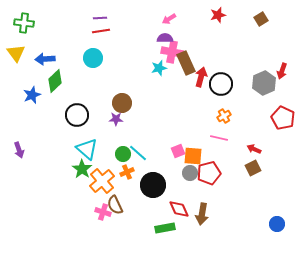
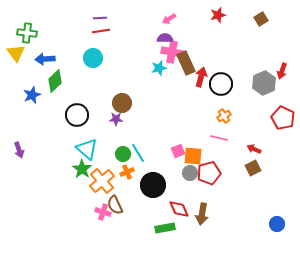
green cross at (24, 23): moved 3 px right, 10 px down
cyan line at (138, 153): rotated 18 degrees clockwise
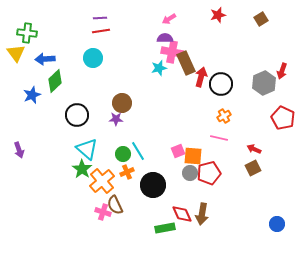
cyan line at (138, 153): moved 2 px up
red diamond at (179, 209): moved 3 px right, 5 px down
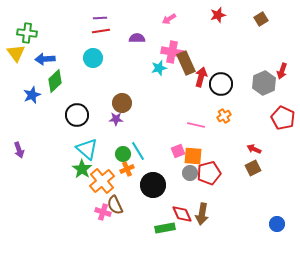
purple semicircle at (165, 38): moved 28 px left
pink line at (219, 138): moved 23 px left, 13 px up
orange cross at (127, 172): moved 3 px up
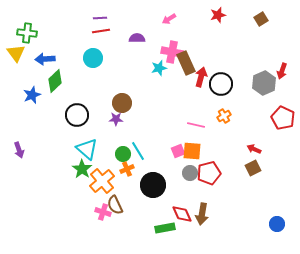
orange square at (193, 156): moved 1 px left, 5 px up
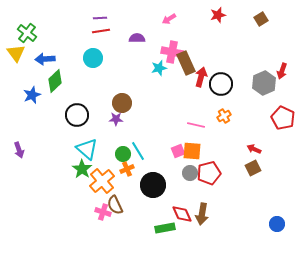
green cross at (27, 33): rotated 30 degrees clockwise
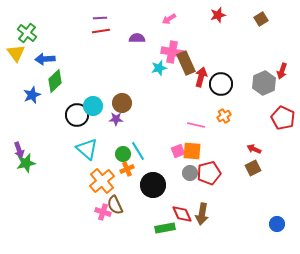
cyan circle at (93, 58): moved 48 px down
green star at (82, 169): moved 56 px left, 6 px up; rotated 24 degrees clockwise
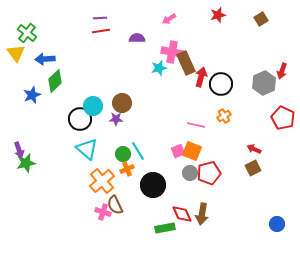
black circle at (77, 115): moved 3 px right, 4 px down
orange square at (192, 151): rotated 18 degrees clockwise
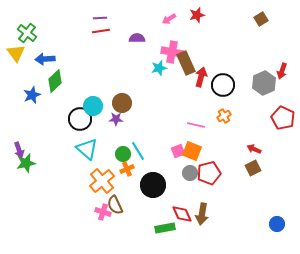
red star at (218, 15): moved 21 px left
black circle at (221, 84): moved 2 px right, 1 px down
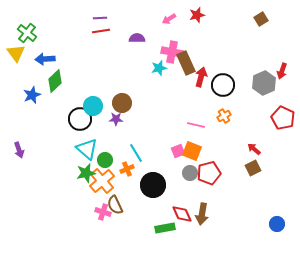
red arrow at (254, 149): rotated 16 degrees clockwise
cyan line at (138, 151): moved 2 px left, 2 px down
green circle at (123, 154): moved 18 px left, 6 px down
green star at (26, 163): moved 60 px right, 10 px down
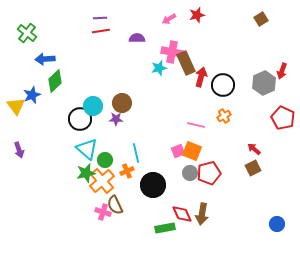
yellow triangle at (16, 53): moved 53 px down
cyan line at (136, 153): rotated 18 degrees clockwise
orange cross at (127, 169): moved 2 px down
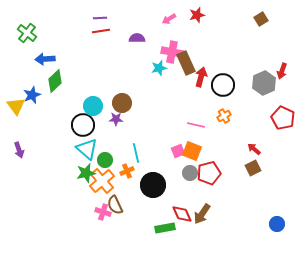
black circle at (80, 119): moved 3 px right, 6 px down
brown arrow at (202, 214): rotated 25 degrees clockwise
